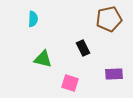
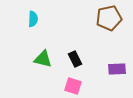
brown pentagon: moved 1 px up
black rectangle: moved 8 px left, 11 px down
purple rectangle: moved 3 px right, 5 px up
pink square: moved 3 px right, 3 px down
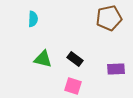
black rectangle: rotated 28 degrees counterclockwise
purple rectangle: moved 1 px left
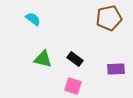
cyan semicircle: rotated 56 degrees counterclockwise
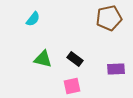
cyan semicircle: rotated 91 degrees clockwise
pink square: moved 1 px left; rotated 30 degrees counterclockwise
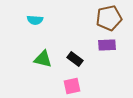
cyan semicircle: moved 2 px right, 1 px down; rotated 56 degrees clockwise
purple rectangle: moved 9 px left, 24 px up
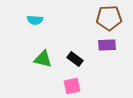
brown pentagon: rotated 10 degrees clockwise
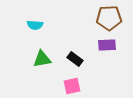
cyan semicircle: moved 5 px down
green triangle: moved 1 px left; rotated 24 degrees counterclockwise
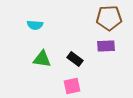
purple rectangle: moved 1 px left, 1 px down
green triangle: rotated 18 degrees clockwise
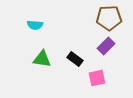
purple rectangle: rotated 42 degrees counterclockwise
pink square: moved 25 px right, 8 px up
